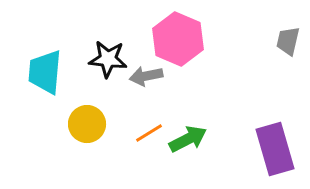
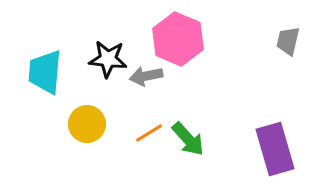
green arrow: rotated 75 degrees clockwise
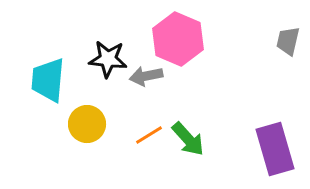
cyan trapezoid: moved 3 px right, 8 px down
orange line: moved 2 px down
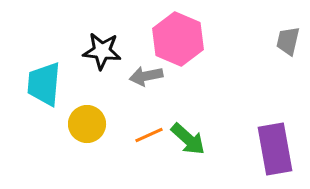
black star: moved 6 px left, 8 px up
cyan trapezoid: moved 4 px left, 4 px down
orange line: rotated 8 degrees clockwise
green arrow: rotated 6 degrees counterclockwise
purple rectangle: rotated 6 degrees clockwise
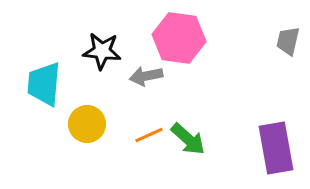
pink hexagon: moved 1 px right, 1 px up; rotated 15 degrees counterclockwise
purple rectangle: moved 1 px right, 1 px up
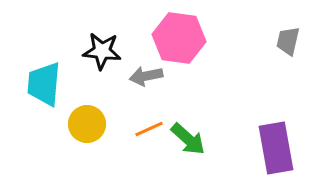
orange line: moved 6 px up
